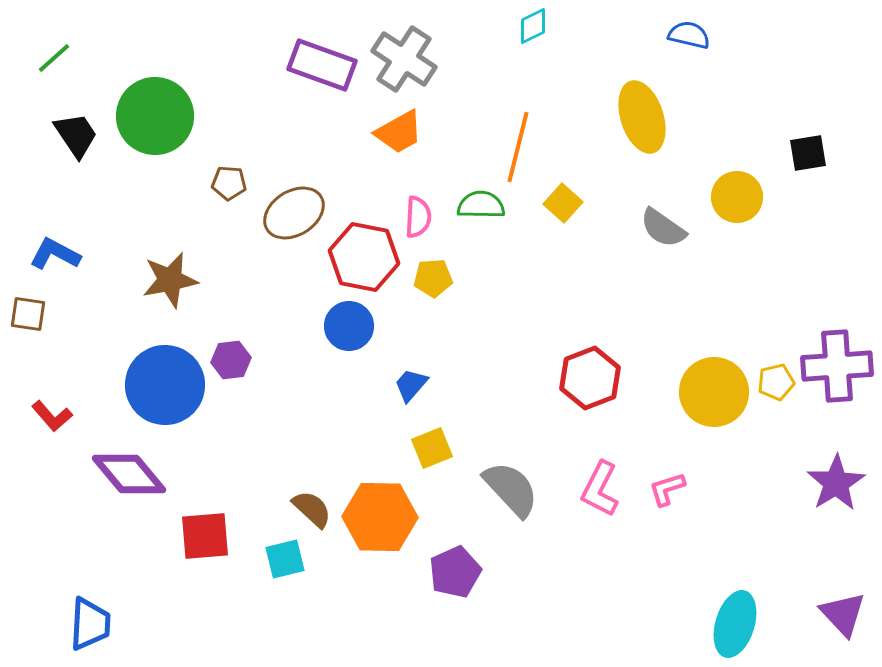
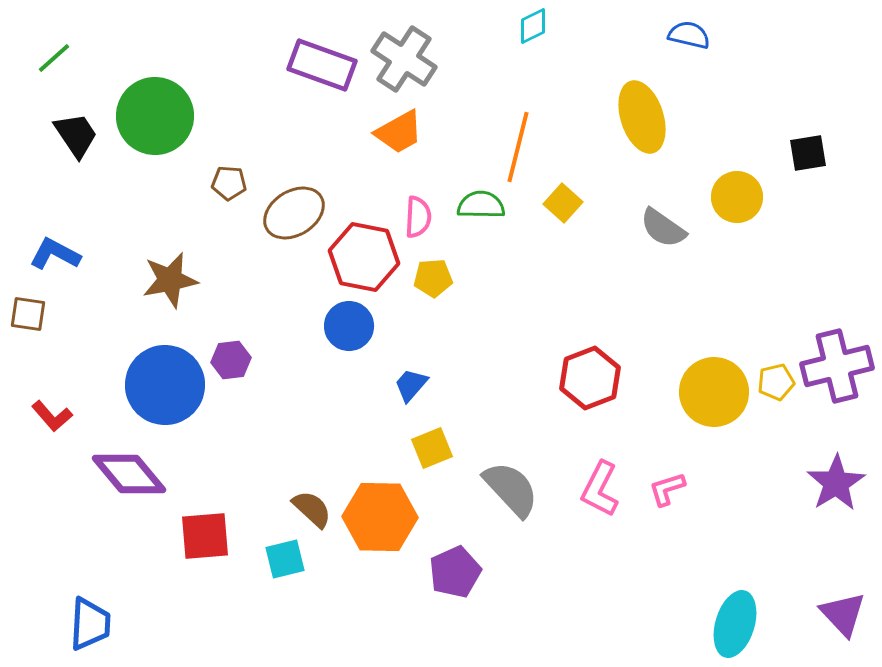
purple cross at (837, 366): rotated 10 degrees counterclockwise
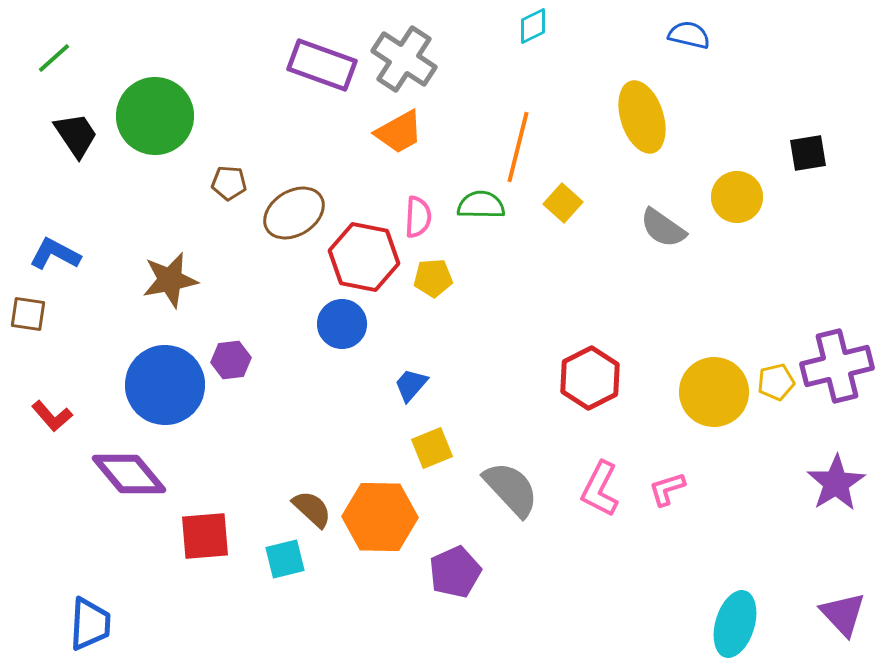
blue circle at (349, 326): moved 7 px left, 2 px up
red hexagon at (590, 378): rotated 6 degrees counterclockwise
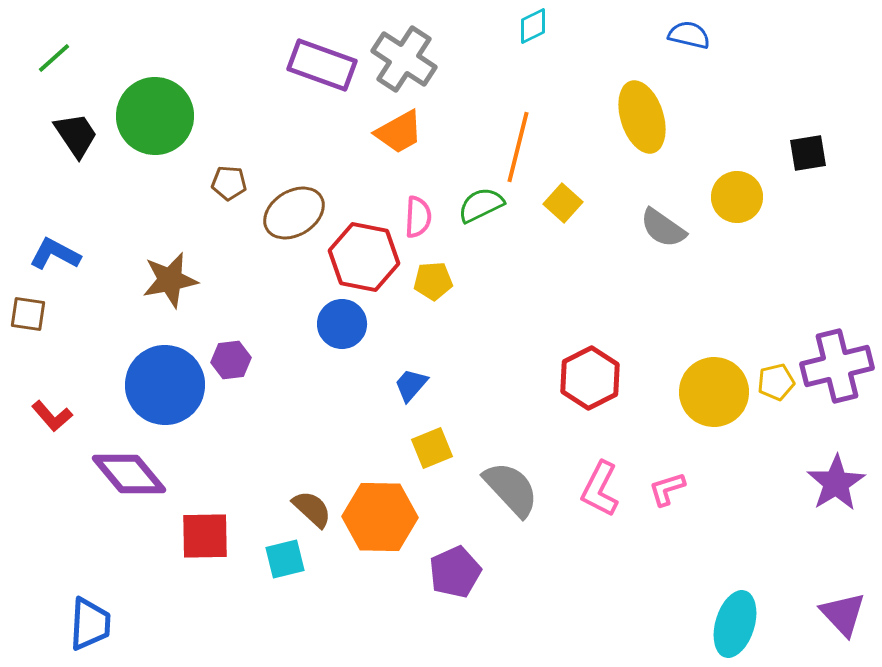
green semicircle at (481, 205): rotated 27 degrees counterclockwise
yellow pentagon at (433, 278): moved 3 px down
red square at (205, 536): rotated 4 degrees clockwise
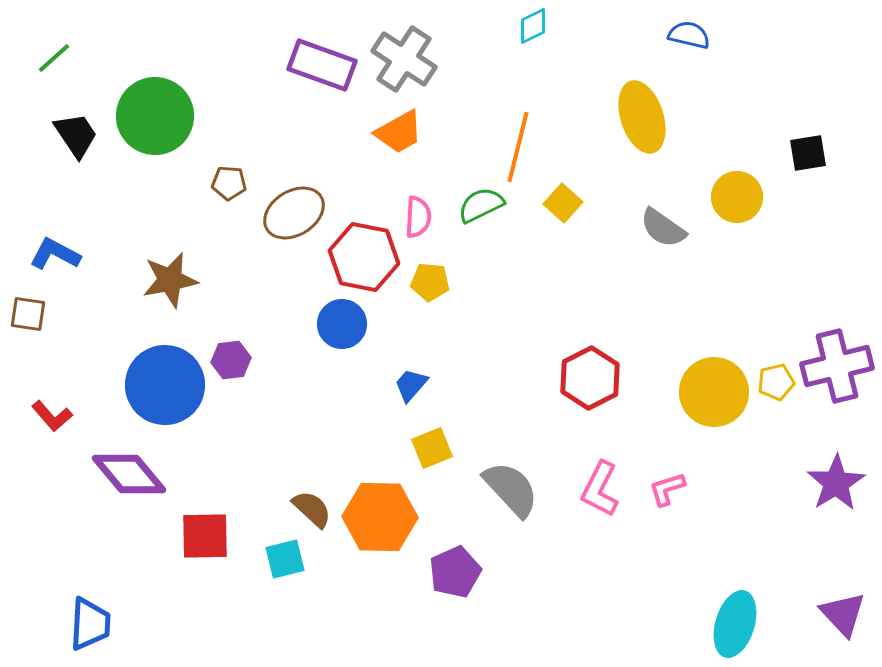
yellow pentagon at (433, 281): moved 3 px left, 1 px down; rotated 9 degrees clockwise
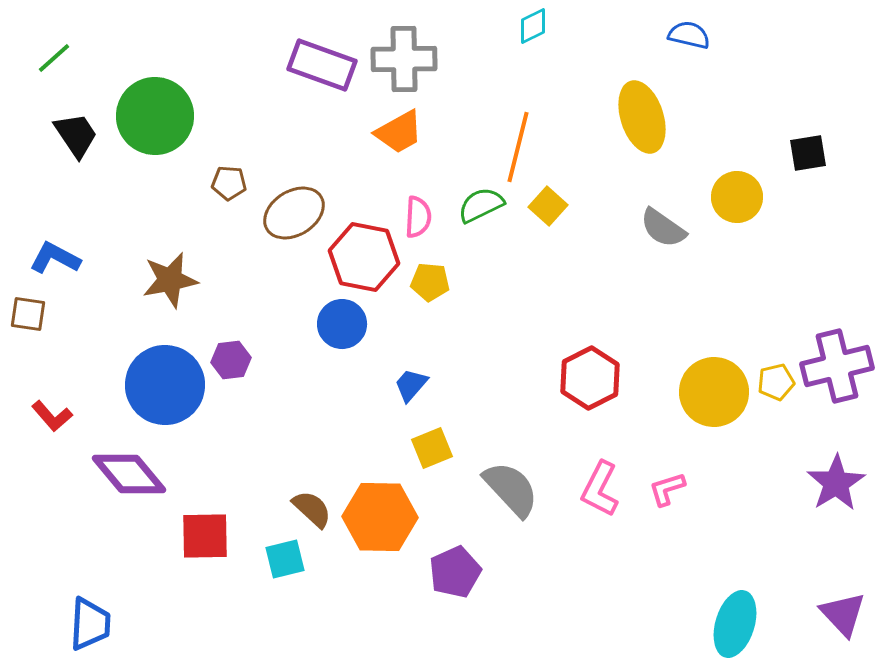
gray cross at (404, 59): rotated 34 degrees counterclockwise
yellow square at (563, 203): moved 15 px left, 3 px down
blue L-shape at (55, 254): moved 4 px down
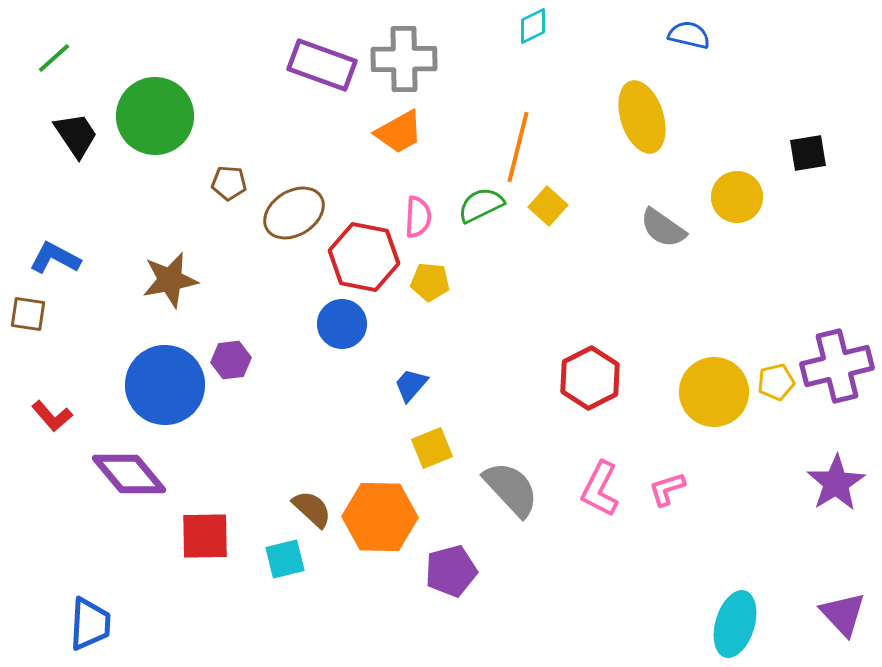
purple pentagon at (455, 572): moved 4 px left, 1 px up; rotated 9 degrees clockwise
